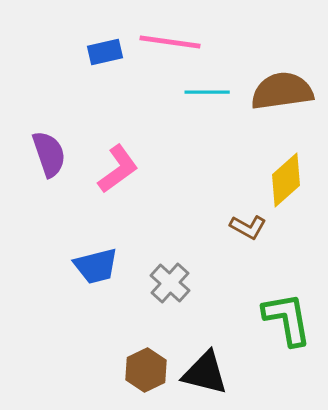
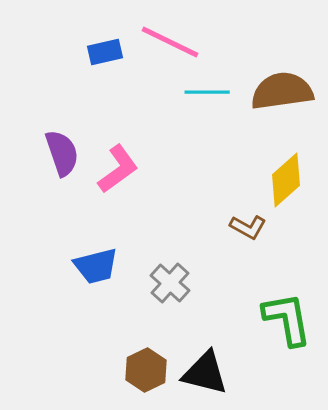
pink line: rotated 18 degrees clockwise
purple semicircle: moved 13 px right, 1 px up
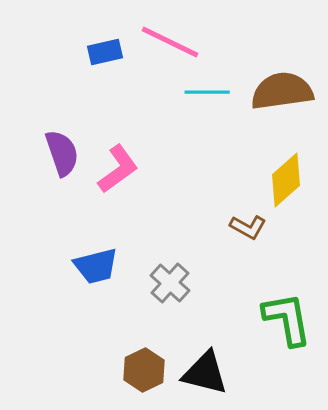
brown hexagon: moved 2 px left
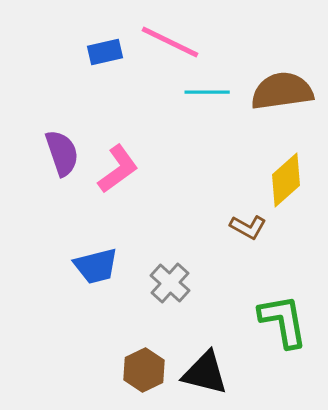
green L-shape: moved 4 px left, 2 px down
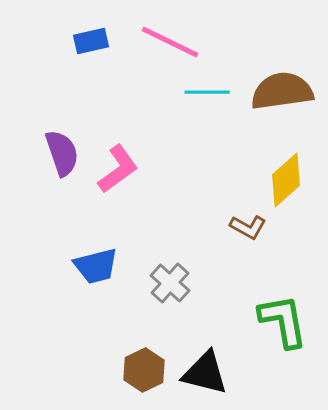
blue rectangle: moved 14 px left, 11 px up
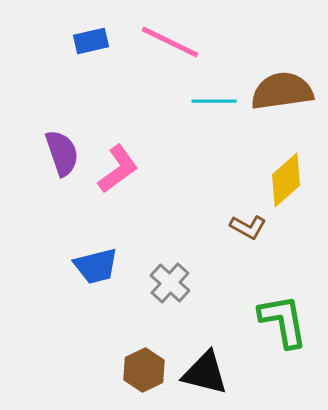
cyan line: moved 7 px right, 9 px down
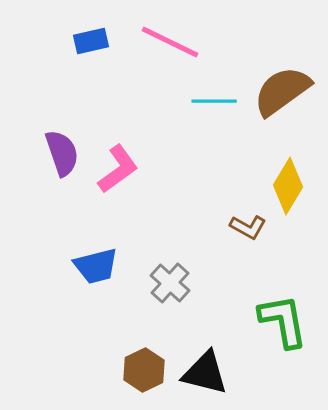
brown semicircle: rotated 28 degrees counterclockwise
yellow diamond: moved 2 px right, 6 px down; rotated 18 degrees counterclockwise
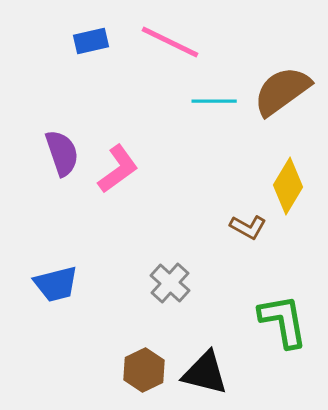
blue trapezoid: moved 40 px left, 18 px down
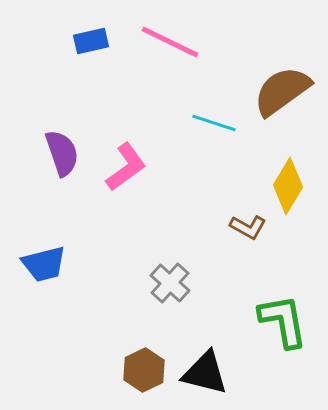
cyan line: moved 22 px down; rotated 18 degrees clockwise
pink L-shape: moved 8 px right, 2 px up
blue trapezoid: moved 12 px left, 20 px up
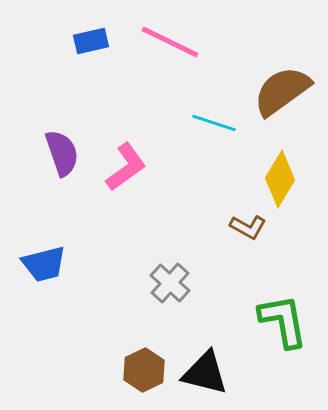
yellow diamond: moved 8 px left, 7 px up
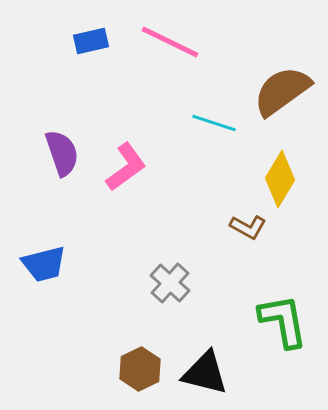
brown hexagon: moved 4 px left, 1 px up
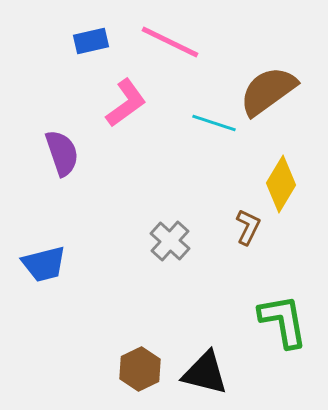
brown semicircle: moved 14 px left
pink L-shape: moved 64 px up
yellow diamond: moved 1 px right, 5 px down
brown L-shape: rotated 93 degrees counterclockwise
gray cross: moved 42 px up
